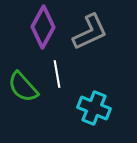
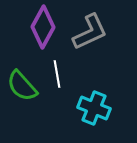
green semicircle: moved 1 px left, 1 px up
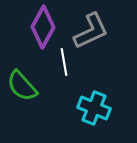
gray L-shape: moved 1 px right, 1 px up
white line: moved 7 px right, 12 px up
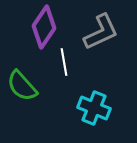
purple diamond: moved 1 px right; rotated 6 degrees clockwise
gray L-shape: moved 10 px right, 1 px down
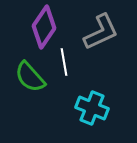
green semicircle: moved 8 px right, 9 px up
cyan cross: moved 2 px left
